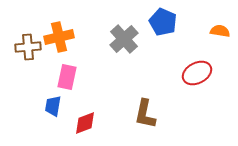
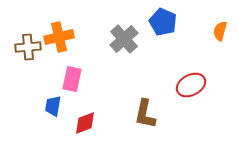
orange semicircle: rotated 84 degrees counterclockwise
red ellipse: moved 6 px left, 12 px down
pink rectangle: moved 5 px right, 2 px down
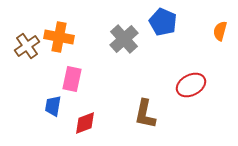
orange cross: rotated 24 degrees clockwise
brown cross: moved 1 px left, 1 px up; rotated 30 degrees counterclockwise
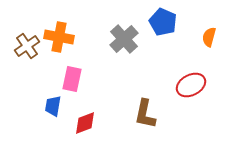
orange semicircle: moved 11 px left, 6 px down
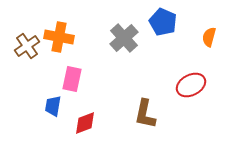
gray cross: moved 1 px up
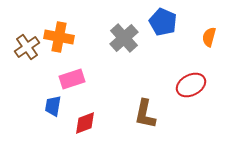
brown cross: moved 1 px down
pink rectangle: rotated 60 degrees clockwise
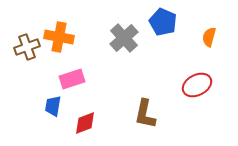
brown cross: rotated 15 degrees clockwise
red ellipse: moved 6 px right
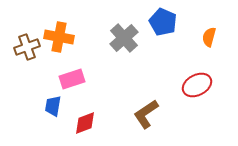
brown L-shape: moved 1 px right; rotated 44 degrees clockwise
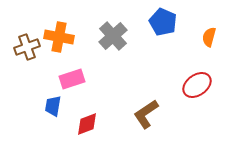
gray cross: moved 11 px left, 2 px up
red ellipse: rotated 8 degrees counterclockwise
red diamond: moved 2 px right, 1 px down
